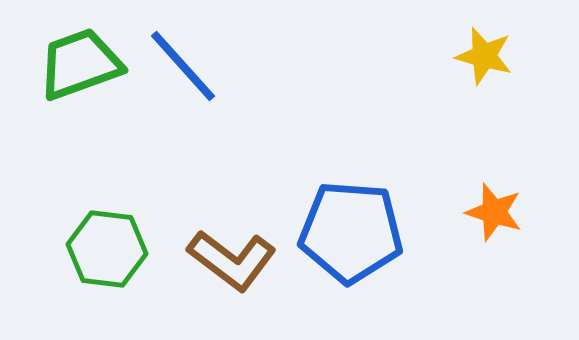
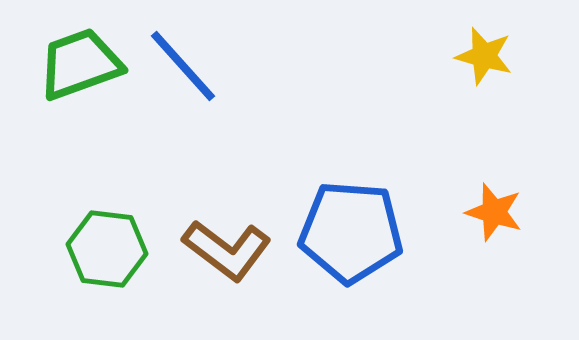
brown L-shape: moved 5 px left, 10 px up
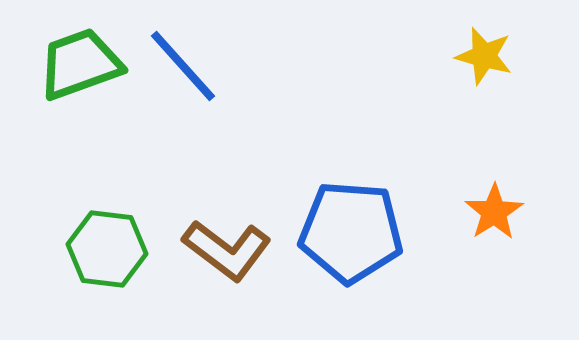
orange star: rotated 22 degrees clockwise
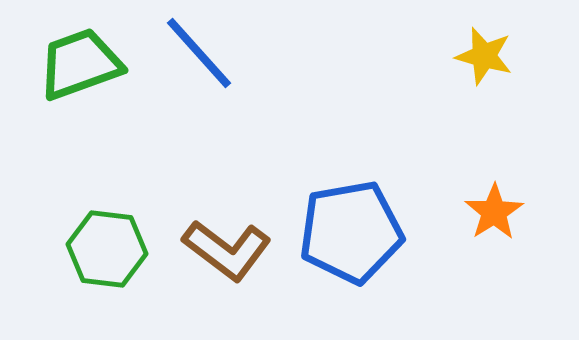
blue line: moved 16 px right, 13 px up
blue pentagon: rotated 14 degrees counterclockwise
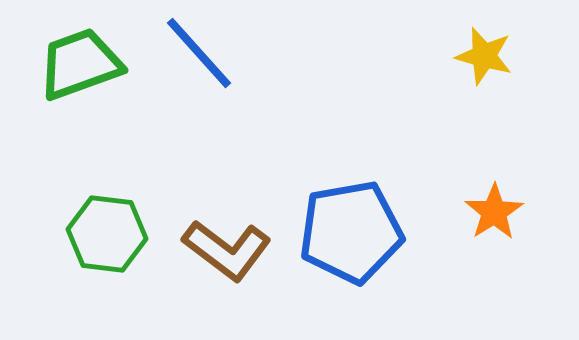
green hexagon: moved 15 px up
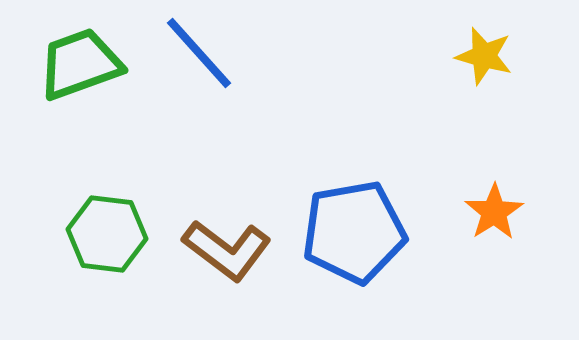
blue pentagon: moved 3 px right
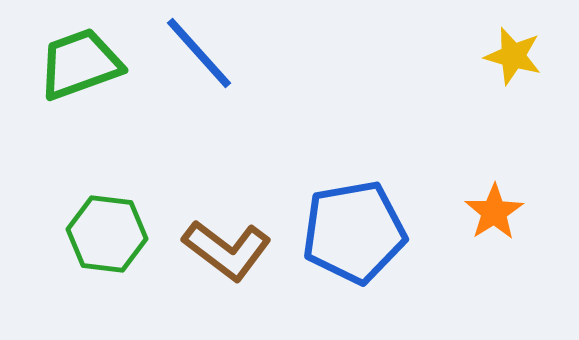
yellow star: moved 29 px right
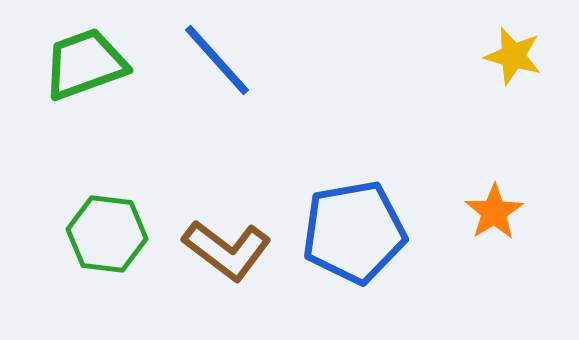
blue line: moved 18 px right, 7 px down
green trapezoid: moved 5 px right
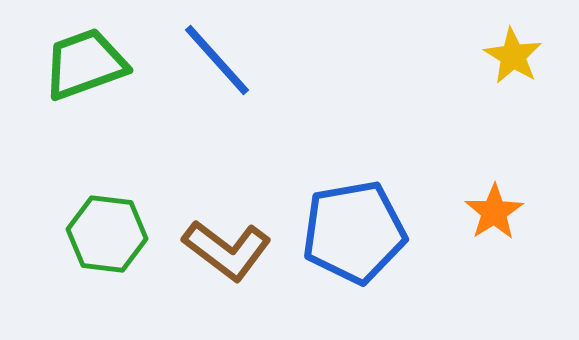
yellow star: rotated 16 degrees clockwise
